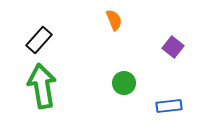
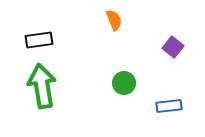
black rectangle: rotated 40 degrees clockwise
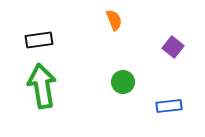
green circle: moved 1 px left, 1 px up
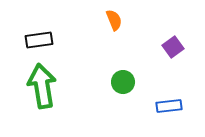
purple square: rotated 15 degrees clockwise
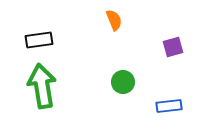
purple square: rotated 20 degrees clockwise
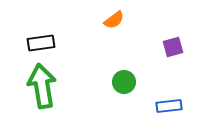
orange semicircle: rotated 75 degrees clockwise
black rectangle: moved 2 px right, 3 px down
green circle: moved 1 px right
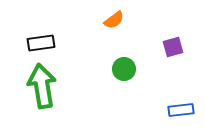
green circle: moved 13 px up
blue rectangle: moved 12 px right, 4 px down
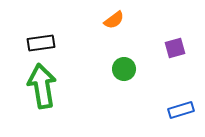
purple square: moved 2 px right, 1 px down
blue rectangle: rotated 10 degrees counterclockwise
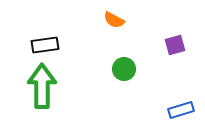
orange semicircle: rotated 65 degrees clockwise
black rectangle: moved 4 px right, 2 px down
purple square: moved 3 px up
green arrow: rotated 9 degrees clockwise
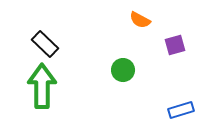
orange semicircle: moved 26 px right
black rectangle: moved 1 px up; rotated 52 degrees clockwise
green circle: moved 1 px left, 1 px down
